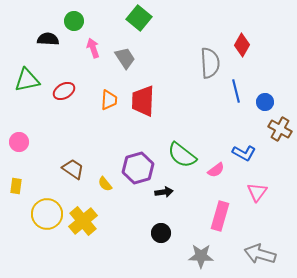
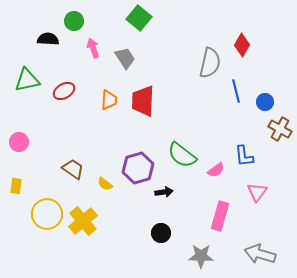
gray semicircle: rotated 16 degrees clockwise
blue L-shape: moved 3 px down; rotated 55 degrees clockwise
yellow semicircle: rotated 14 degrees counterclockwise
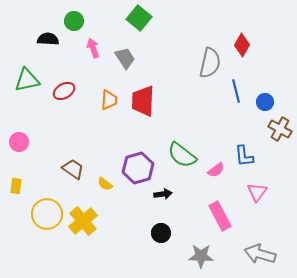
black arrow: moved 1 px left, 2 px down
pink rectangle: rotated 44 degrees counterclockwise
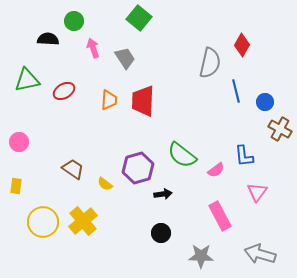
yellow circle: moved 4 px left, 8 px down
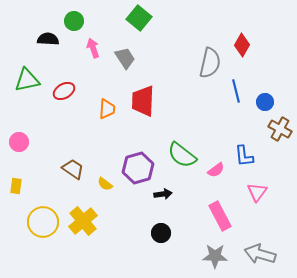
orange trapezoid: moved 2 px left, 9 px down
gray star: moved 14 px right
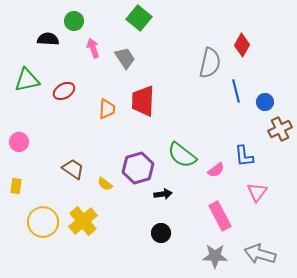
brown cross: rotated 35 degrees clockwise
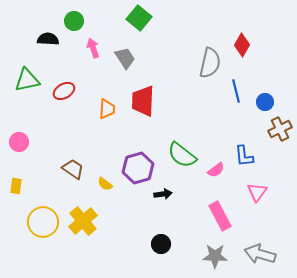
black circle: moved 11 px down
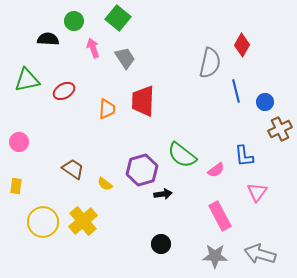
green square: moved 21 px left
purple hexagon: moved 4 px right, 2 px down
